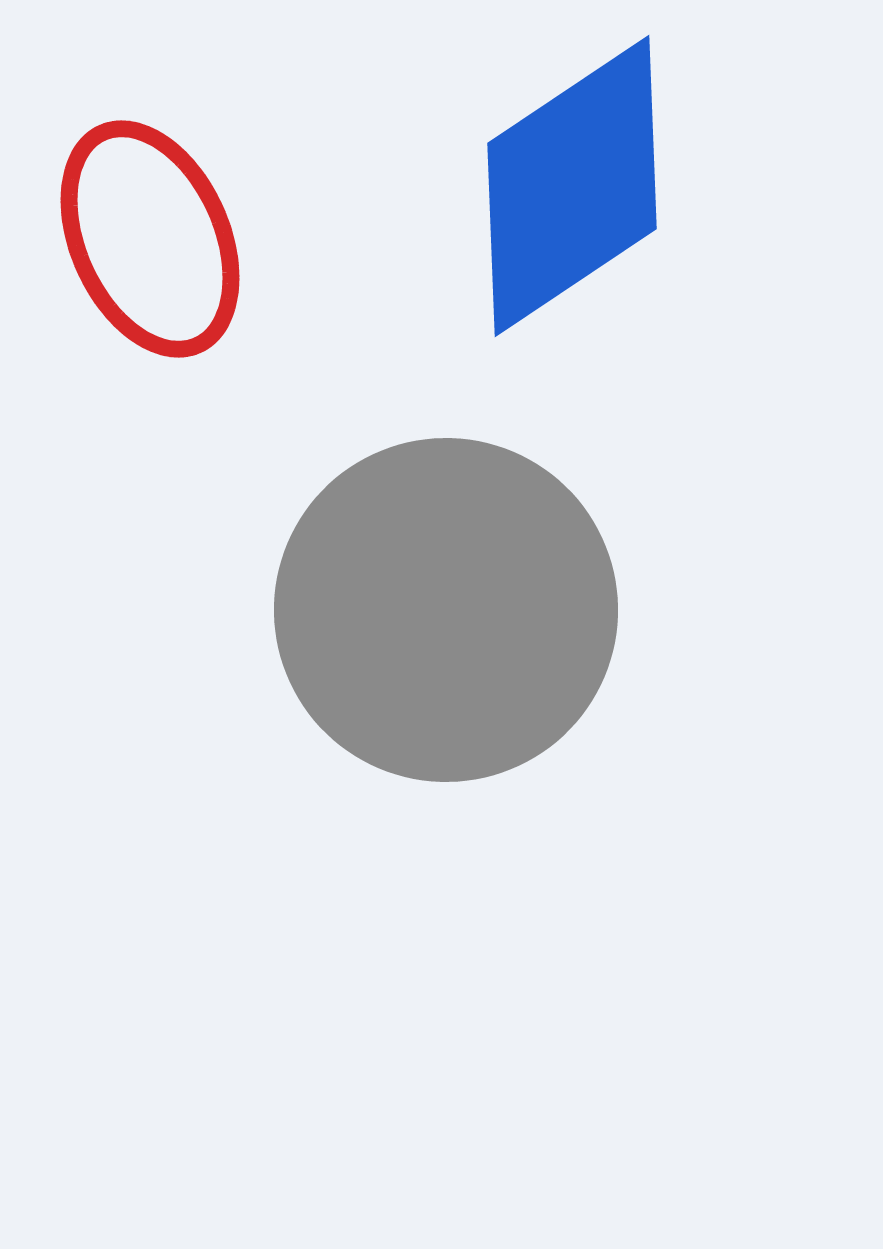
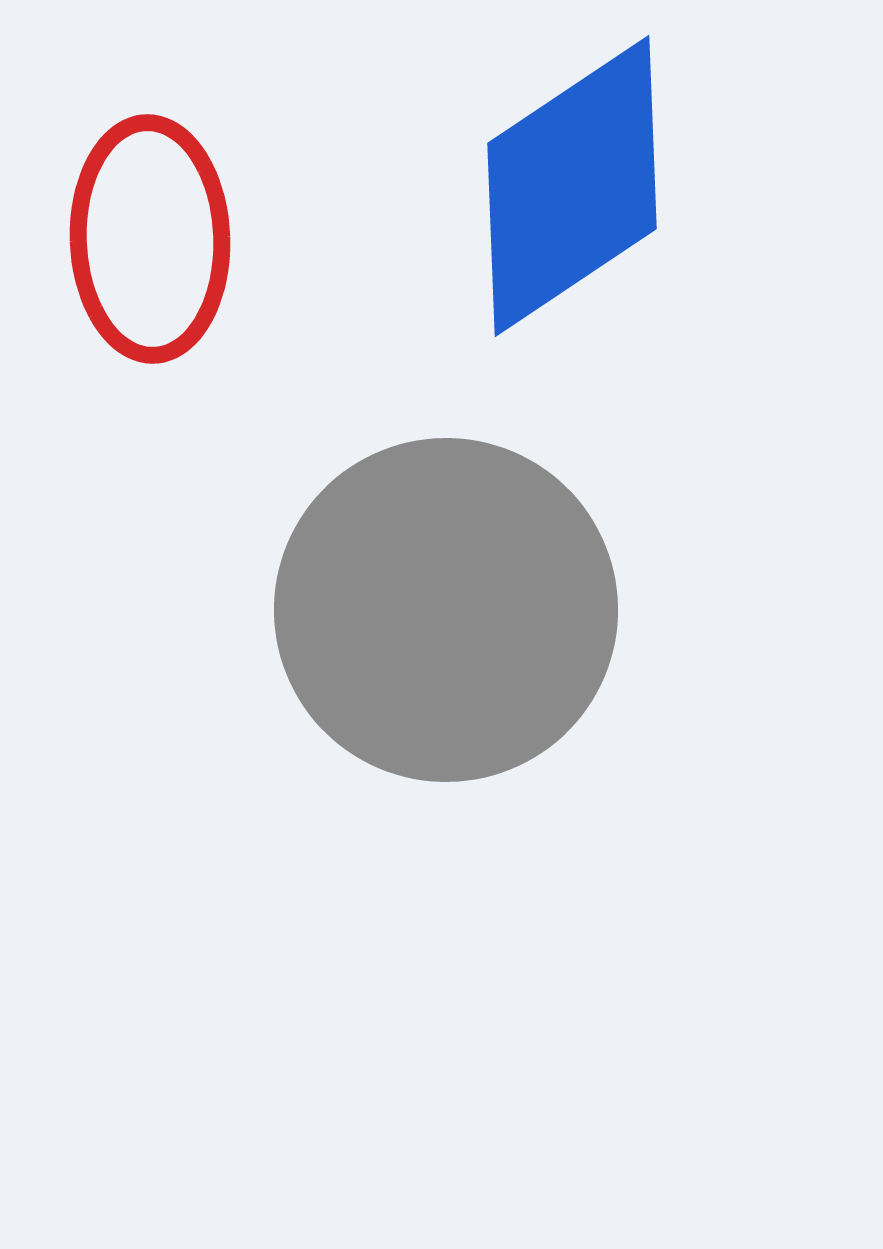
red ellipse: rotated 22 degrees clockwise
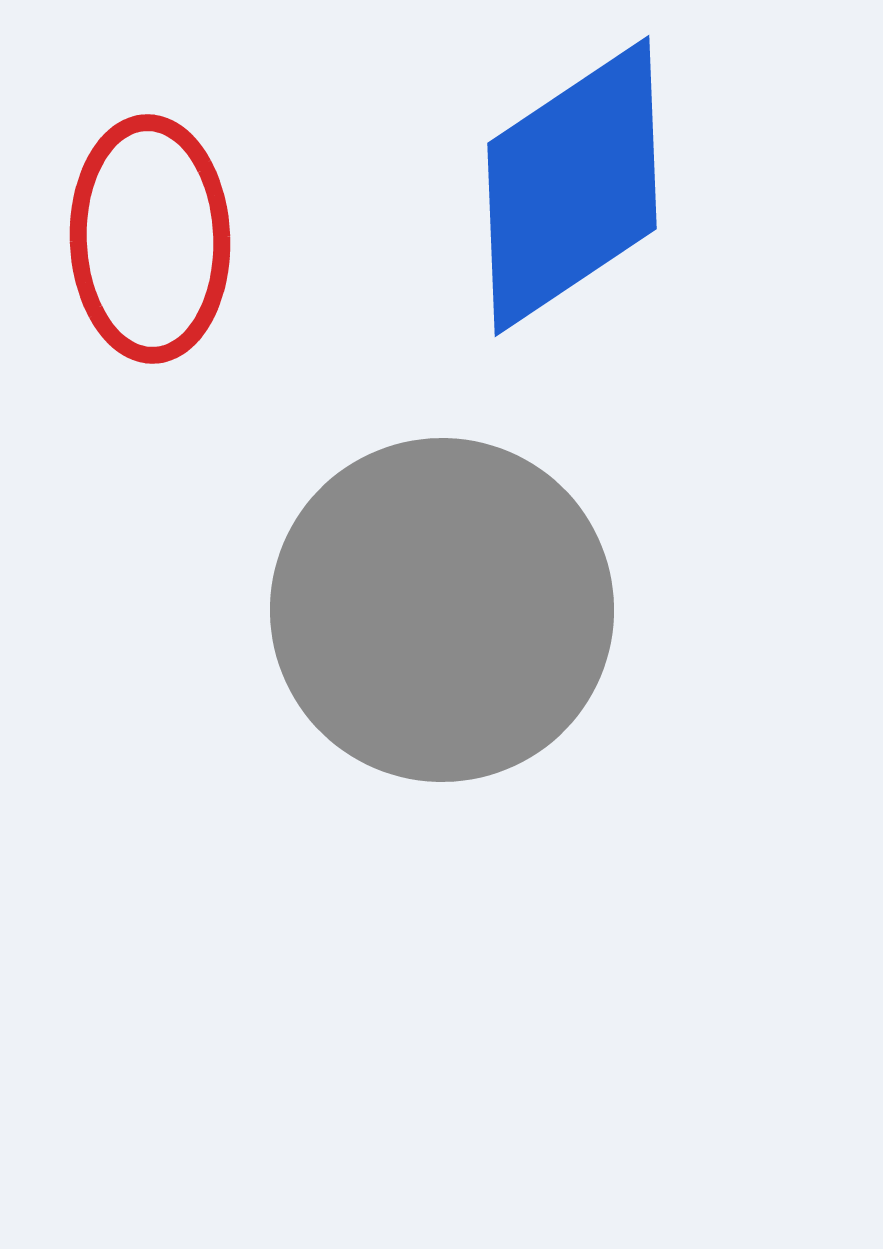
gray circle: moved 4 px left
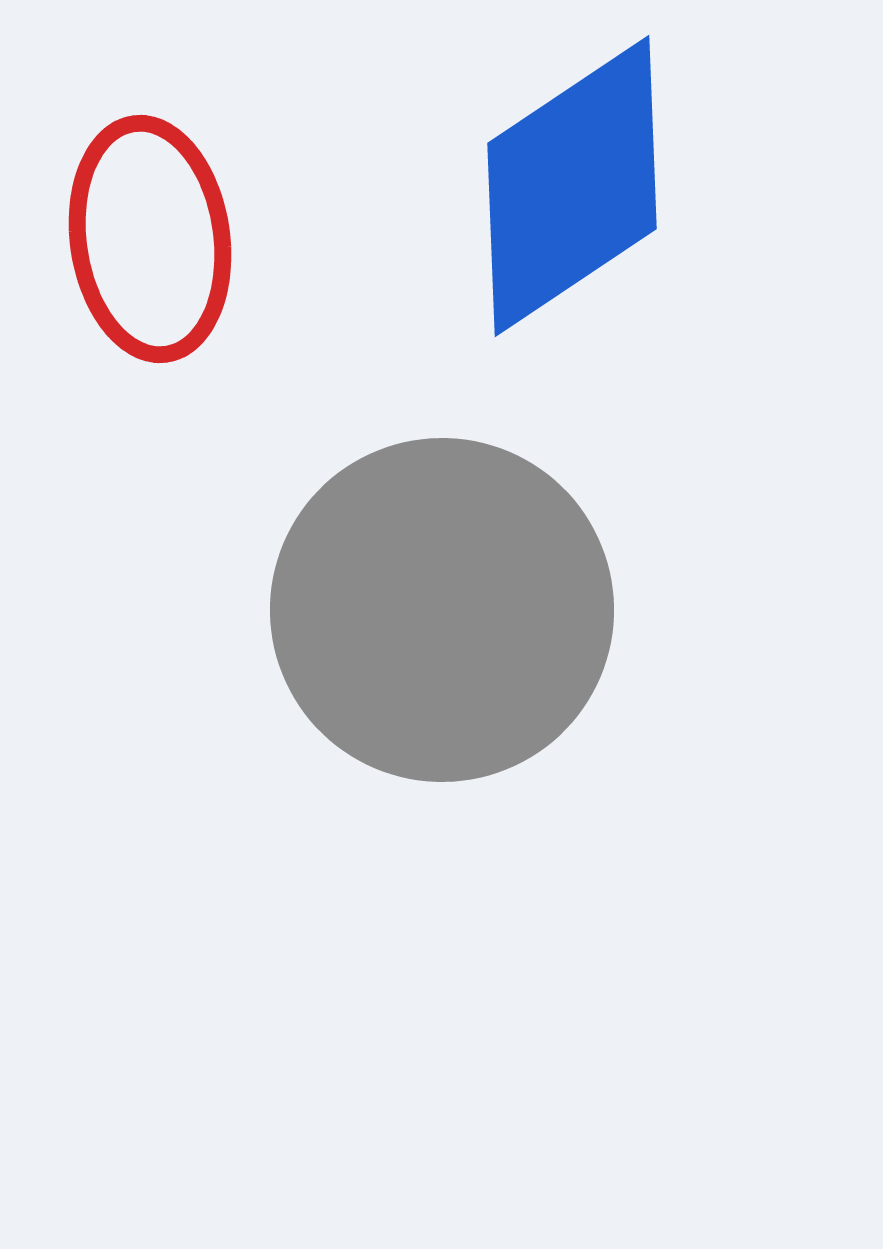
red ellipse: rotated 6 degrees counterclockwise
